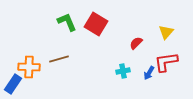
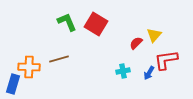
yellow triangle: moved 12 px left, 3 px down
red L-shape: moved 2 px up
blue rectangle: rotated 18 degrees counterclockwise
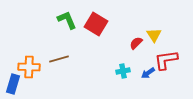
green L-shape: moved 2 px up
yellow triangle: rotated 14 degrees counterclockwise
blue arrow: moved 1 px left; rotated 24 degrees clockwise
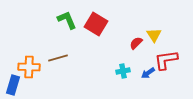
brown line: moved 1 px left, 1 px up
blue rectangle: moved 1 px down
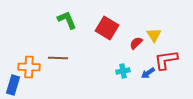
red square: moved 11 px right, 4 px down
brown line: rotated 18 degrees clockwise
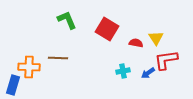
red square: moved 1 px down
yellow triangle: moved 2 px right, 3 px down
red semicircle: rotated 56 degrees clockwise
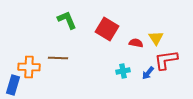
blue arrow: rotated 16 degrees counterclockwise
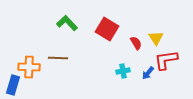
green L-shape: moved 3 px down; rotated 20 degrees counterclockwise
red semicircle: rotated 48 degrees clockwise
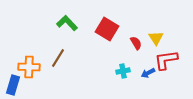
brown line: rotated 60 degrees counterclockwise
blue arrow: rotated 24 degrees clockwise
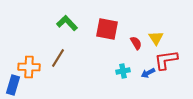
red square: rotated 20 degrees counterclockwise
